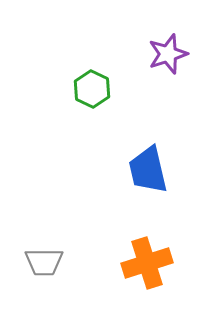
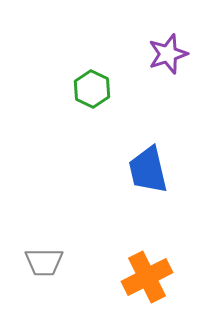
orange cross: moved 14 px down; rotated 9 degrees counterclockwise
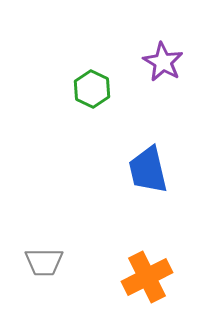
purple star: moved 5 px left, 8 px down; rotated 24 degrees counterclockwise
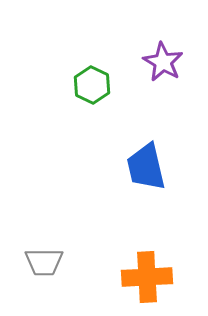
green hexagon: moved 4 px up
blue trapezoid: moved 2 px left, 3 px up
orange cross: rotated 24 degrees clockwise
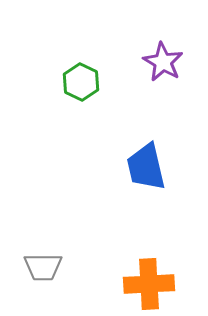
green hexagon: moved 11 px left, 3 px up
gray trapezoid: moved 1 px left, 5 px down
orange cross: moved 2 px right, 7 px down
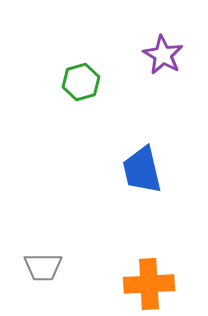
purple star: moved 7 px up
green hexagon: rotated 18 degrees clockwise
blue trapezoid: moved 4 px left, 3 px down
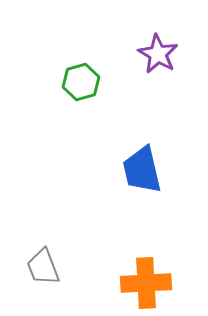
purple star: moved 5 px left, 1 px up
gray trapezoid: rotated 69 degrees clockwise
orange cross: moved 3 px left, 1 px up
